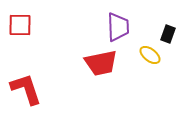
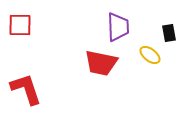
black rectangle: moved 1 px right, 1 px up; rotated 30 degrees counterclockwise
red trapezoid: rotated 24 degrees clockwise
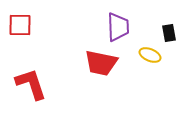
yellow ellipse: rotated 15 degrees counterclockwise
red L-shape: moved 5 px right, 5 px up
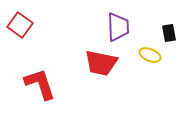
red square: rotated 35 degrees clockwise
red L-shape: moved 9 px right
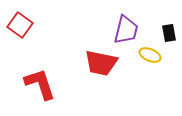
purple trapezoid: moved 8 px right, 3 px down; rotated 16 degrees clockwise
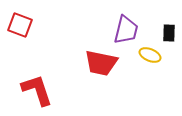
red square: rotated 15 degrees counterclockwise
black rectangle: rotated 12 degrees clockwise
red L-shape: moved 3 px left, 6 px down
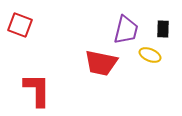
black rectangle: moved 6 px left, 4 px up
red L-shape: rotated 18 degrees clockwise
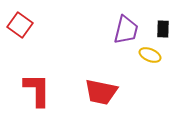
red square: rotated 15 degrees clockwise
red trapezoid: moved 29 px down
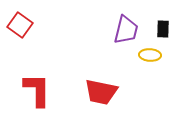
yellow ellipse: rotated 20 degrees counterclockwise
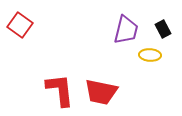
black rectangle: rotated 30 degrees counterclockwise
red L-shape: moved 23 px right; rotated 6 degrees counterclockwise
